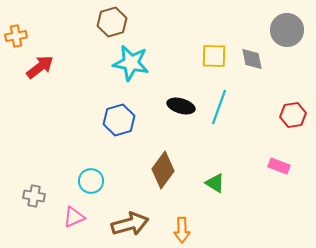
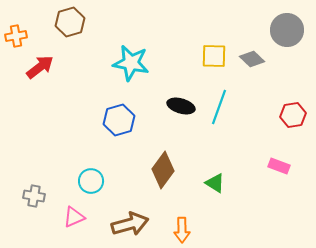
brown hexagon: moved 42 px left
gray diamond: rotated 35 degrees counterclockwise
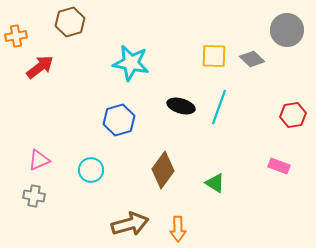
cyan circle: moved 11 px up
pink triangle: moved 35 px left, 57 px up
orange arrow: moved 4 px left, 1 px up
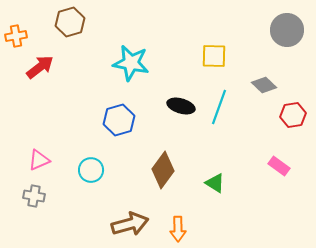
gray diamond: moved 12 px right, 26 px down
pink rectangle: rotated 15 degrees clockwise
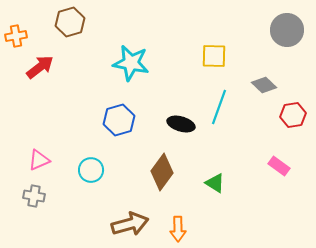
black ellipse: moved 18 px down
brown diamond: moved 1 px left, 2 px down
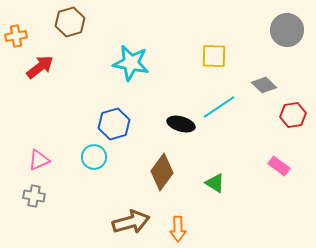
cyan line: rotated 36 degrees clockwise
blue hexagon: moved 5 px left, 4 px down
cyan circle: moved 3 px right, 13 px up
brown arrow: moved 1 px right, 2 px up
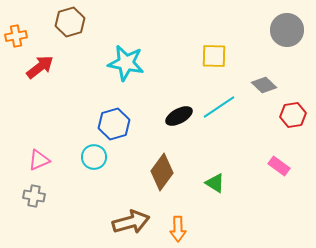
cyan star: moved 5 px left
black ellipse: moved 2 px left, 8 px up; rotated 44 degrees counterclockwise
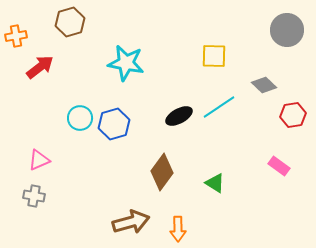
cyan circle: moved 14 px left, 39 px up
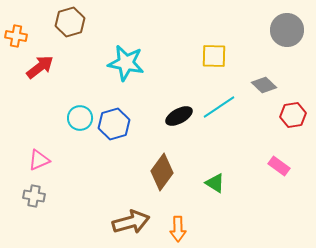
orange cross: rotated 20 degrees clockwise
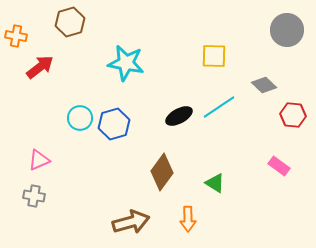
red hexagon: rotated 15 degrees clockwise
orange arrow: moved 10 px right, 10 px up
